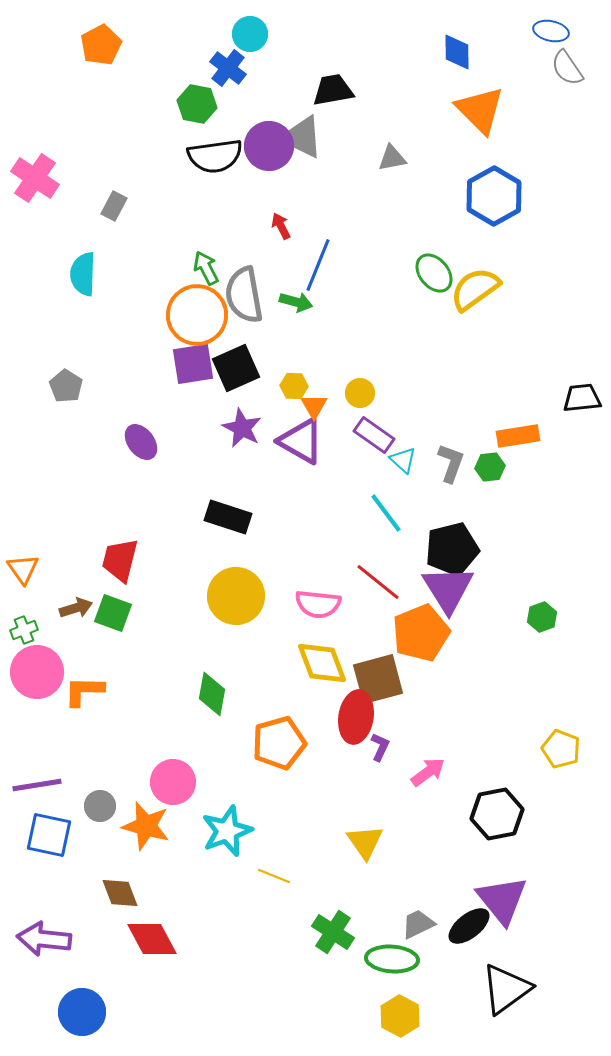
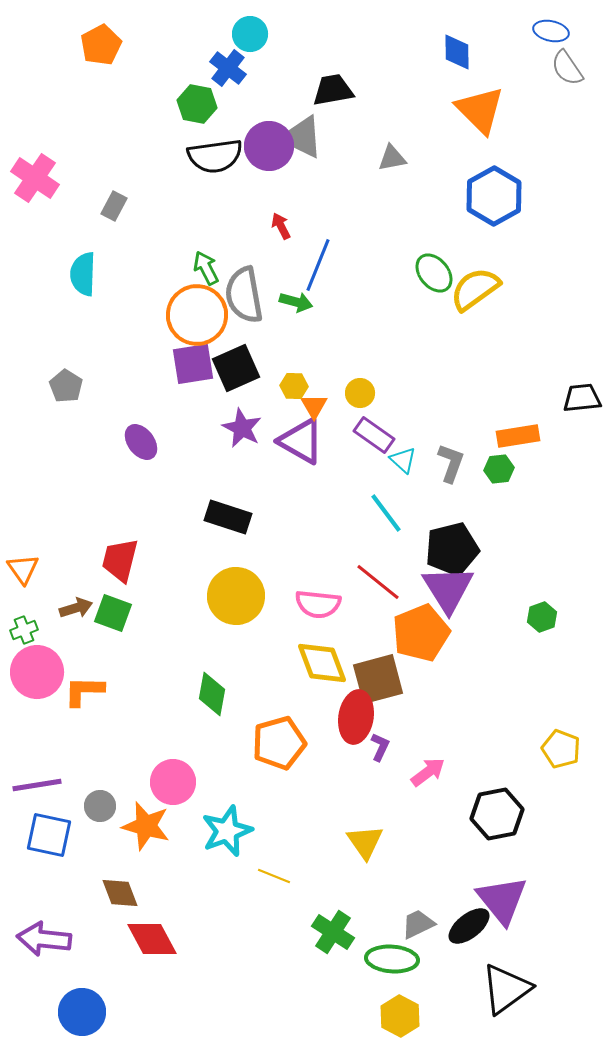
green hexagon at (490, 467): moved 9 px right, 2 px down
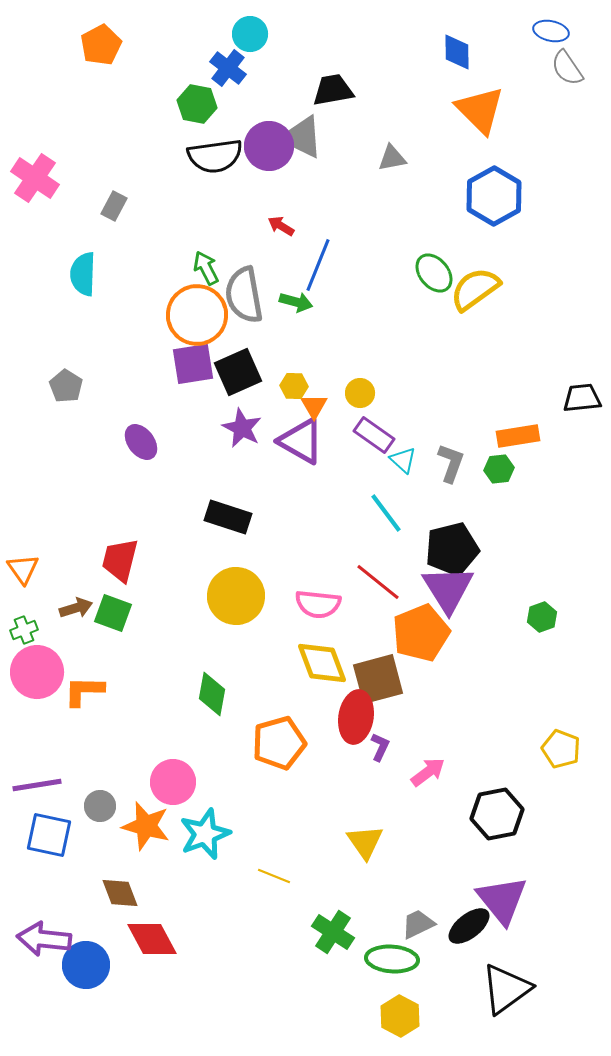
red arrow at (281, 226): rotated 32 degrees counterclockwise
black square at (236, 368): moved 2 px right, 4 px down
cyan star at (227, 831): moved 22 px left, 3 px down
blue circle at (82, 1012): moved 4 px right, 47 px up
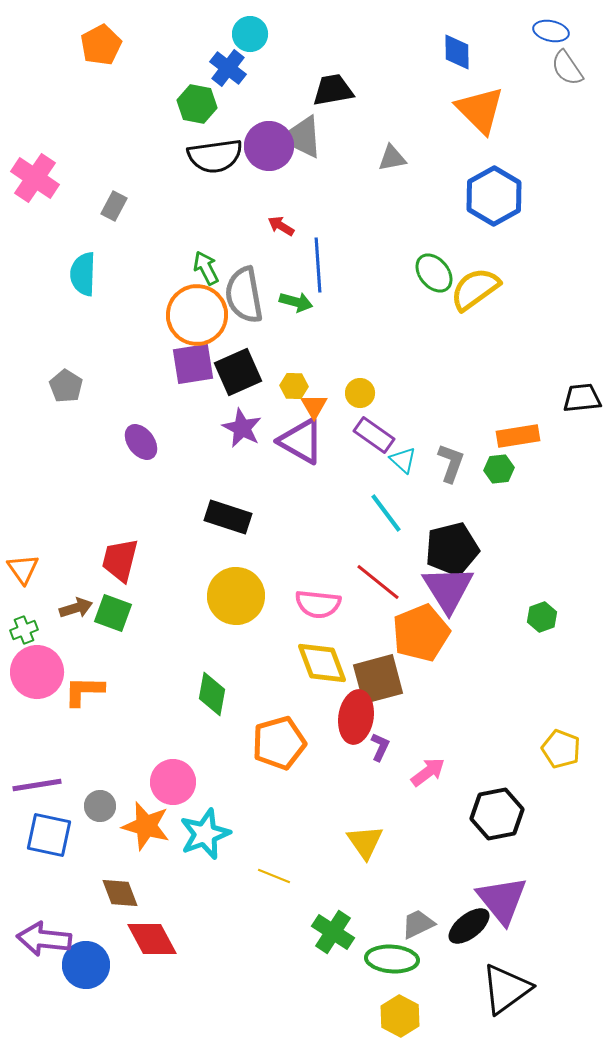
blue line at (318, 265): rotated 26 degrees counterclockwise
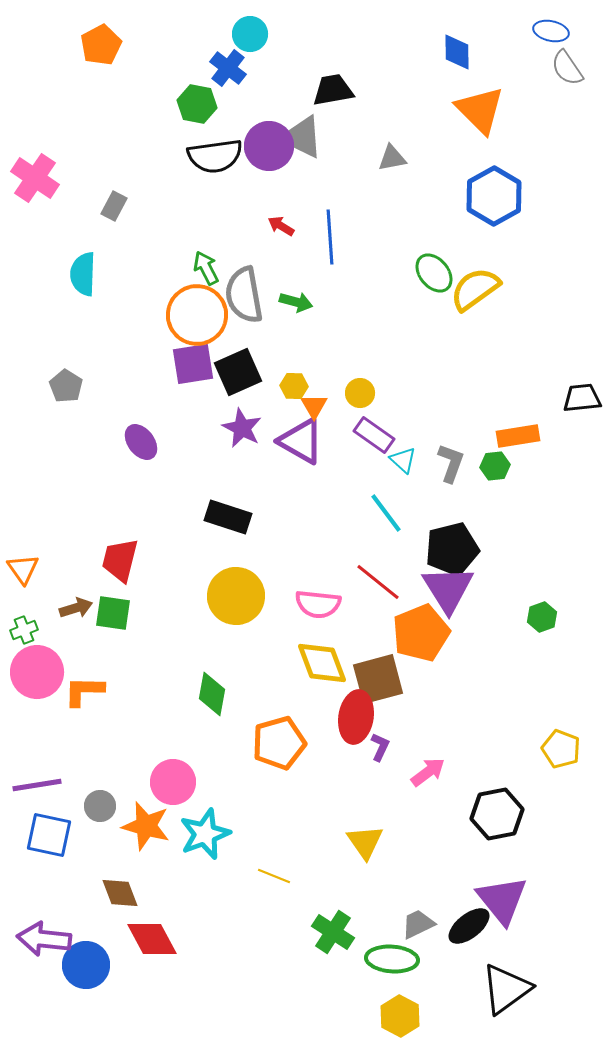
blue line at (318, 265): moved 12 px right, 28 px up
green hexagon at (499, 469): moved 4 px left, 3 px up
green square at (113, 613): rotated 12 degrees counterclockwise
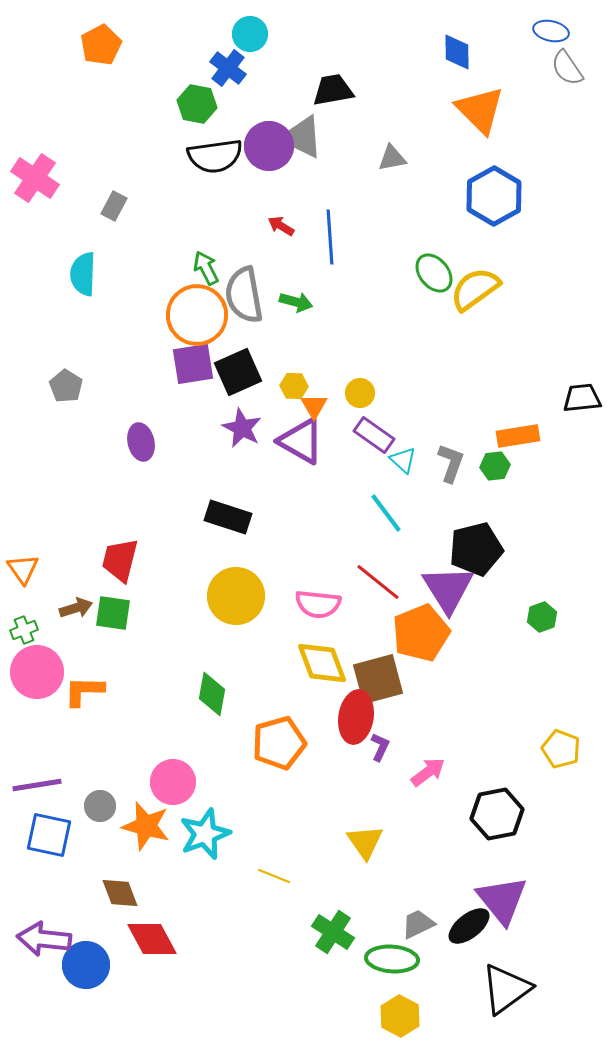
purple ellipse at (141, 442): rotated 24 degrees clockwise
black pentagon at (452, 549): moved 24 px right
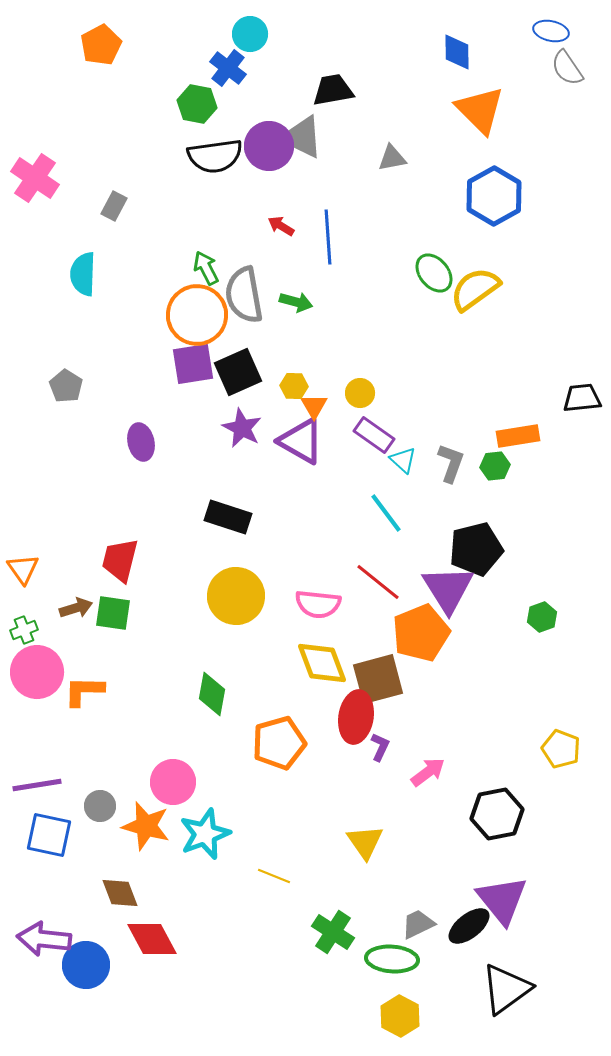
blue line at (330, 237): moved 2 px left
